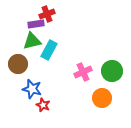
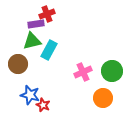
blue star: moved 2 px left, 6 px down
orange circle: moved 1 px right
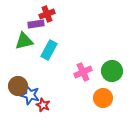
green triangle: moved 8 px left
brown circle: moved 22 px down
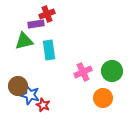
cyan rectangle: rotated 36 degrees counterclockwise
